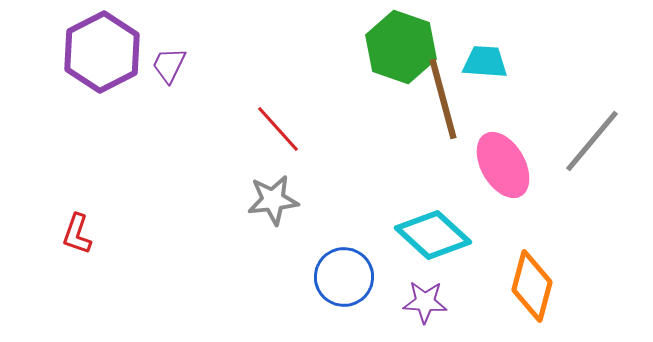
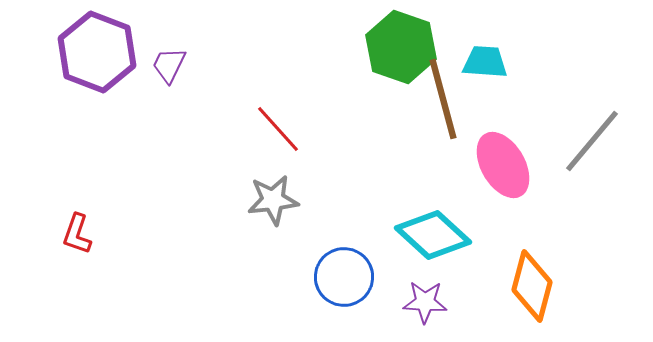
purple hexagon: moved 5 px left; rotated 12 degrees counterclockwise
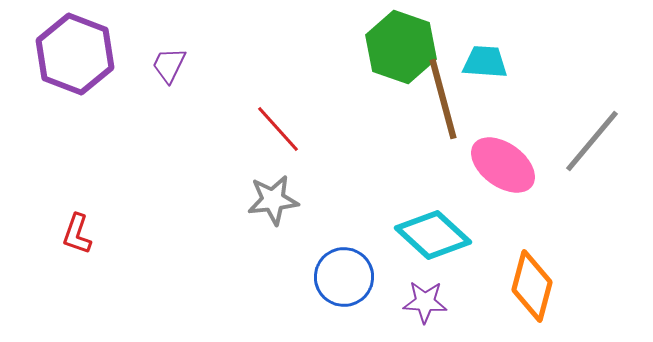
purple hexagon: moved 22 px left, 2 px down
pink ellipse: rotated 24 degrees counterclockwise
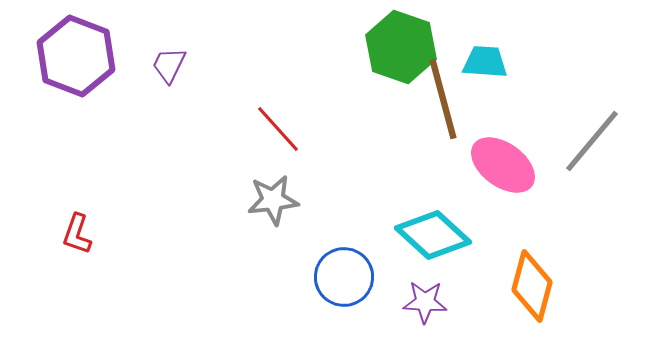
purple hexagon: moved 1 px right, 2 px down
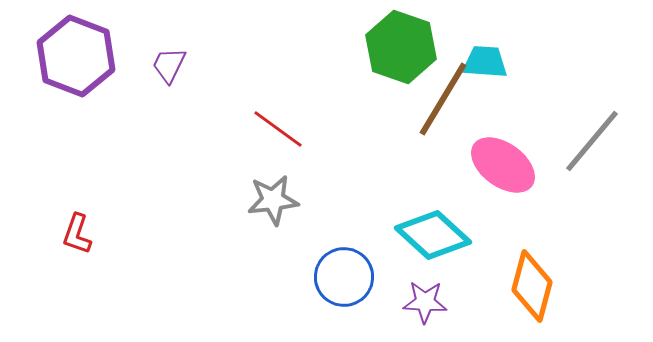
brown line: rotated 46 degrees clockwise
red line: rotated 12 degrees counterclockwise
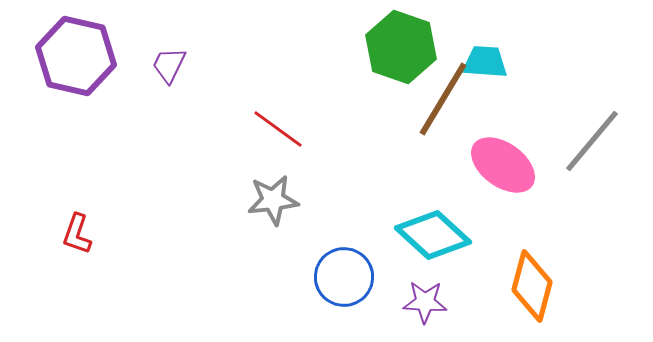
purple hexagon: rotated 8 degrees counterclockwise
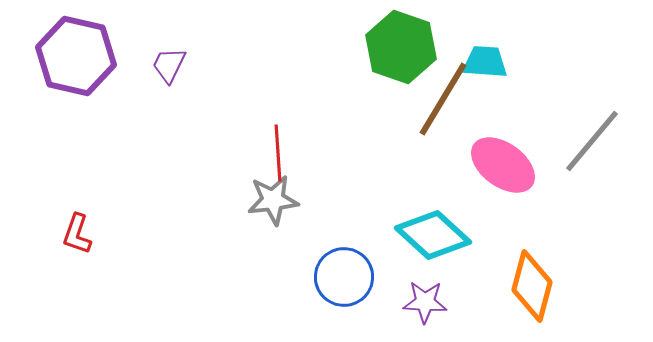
red line: moved 24 px down; rotated 50 degrees clockwise
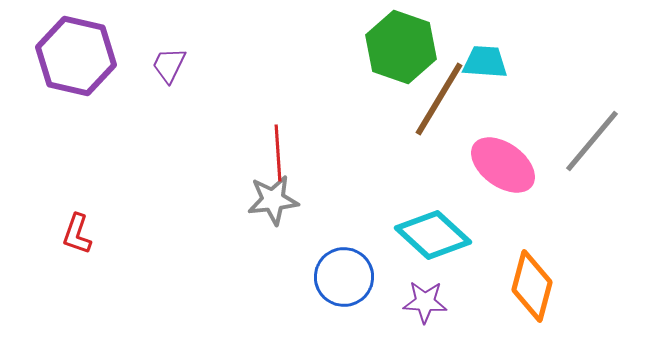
brown line: moved 4 px left
